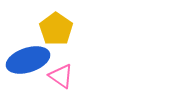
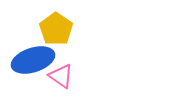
blue ellipse: moved 5 px right
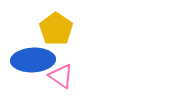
blue ellipse: rotated 15 degrees clockwise
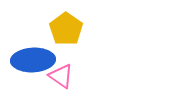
yellow pentagon: moved 10 px right
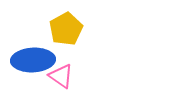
yellow pentagon: rotated 8 degrees clockwise
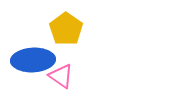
yellow pentagon: rotated 8 degrees counterclockwise
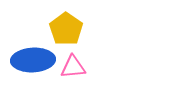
pink triangle: moved 12 px right, 9 px up; rotated 40 degrees counterclockwise
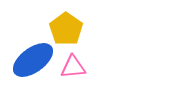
blue ellipse: rotated 33 degrees counterclockwise
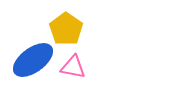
pink triangle: rotated 16 degrees clockwise
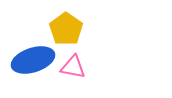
blue ellipse: rotated 18 degrees clockwise
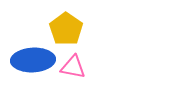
blue ellipse: rotated 15 degrees clockwise
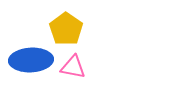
blue ellipse: moved 2 px left
